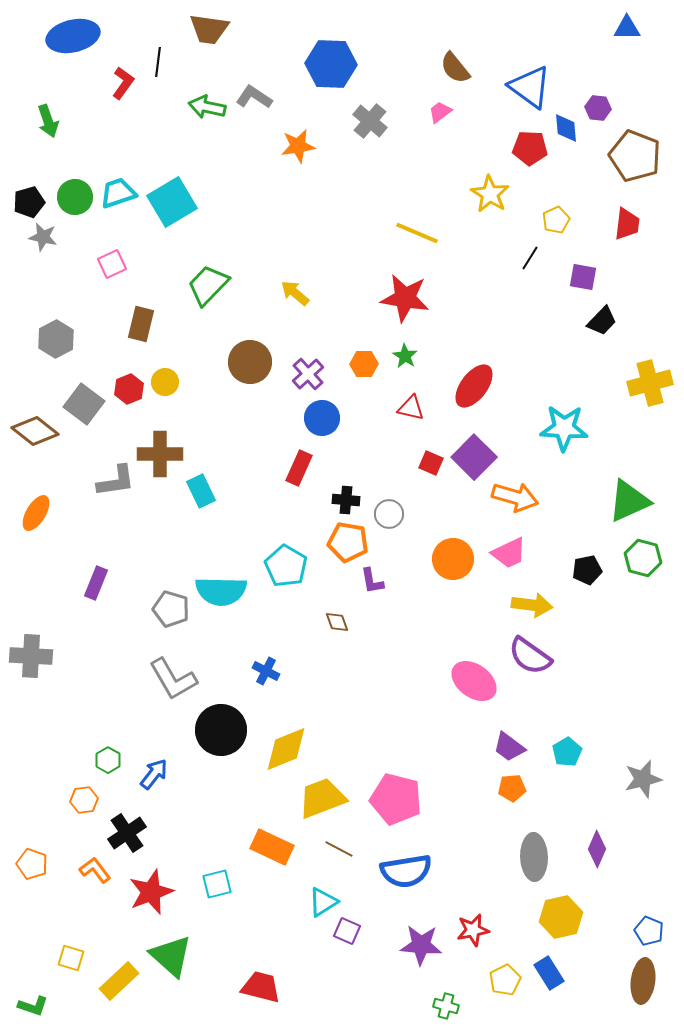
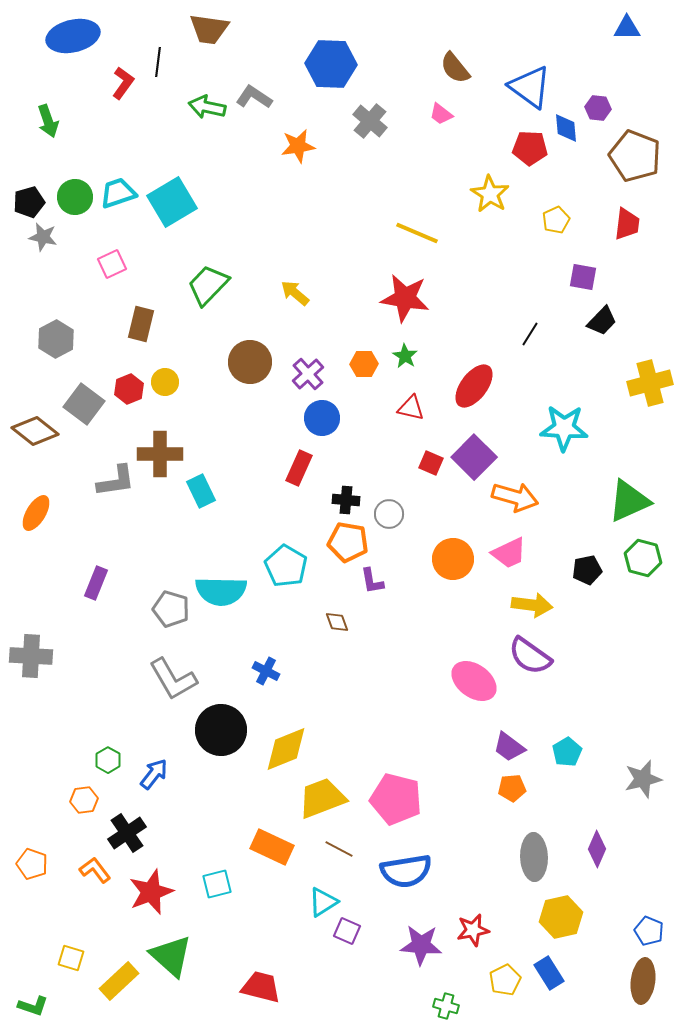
pink trapezoid at (440, 112): moved 1 px right, 2 px down; rotated 105 degrees counterclockwise
black line at (530, 258): moved 76 px down
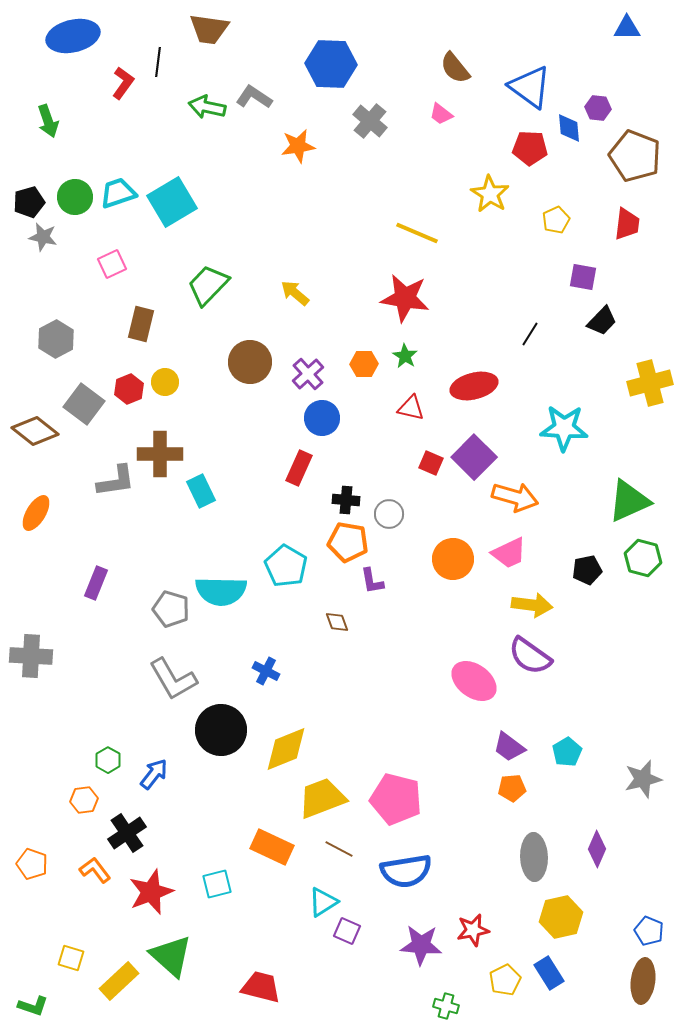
blue diamond at (566, 128): moved 3 px right
red ellipse at (474, 386): rotated 39 degrees clockwise
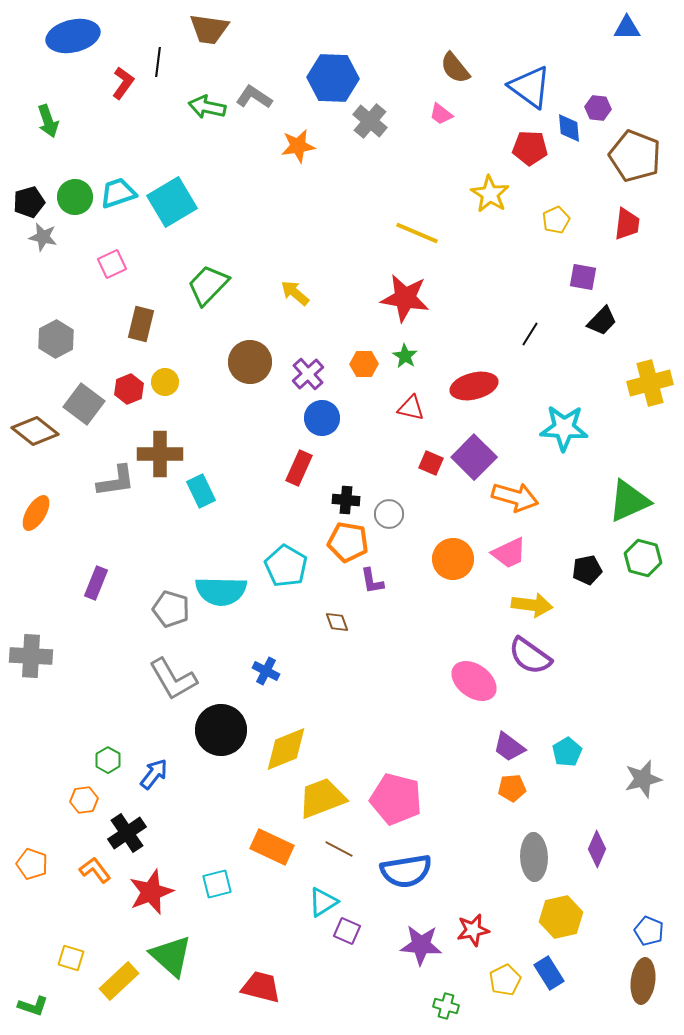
blue hexagon at (331, 64): moved 2 px right, 14 px down
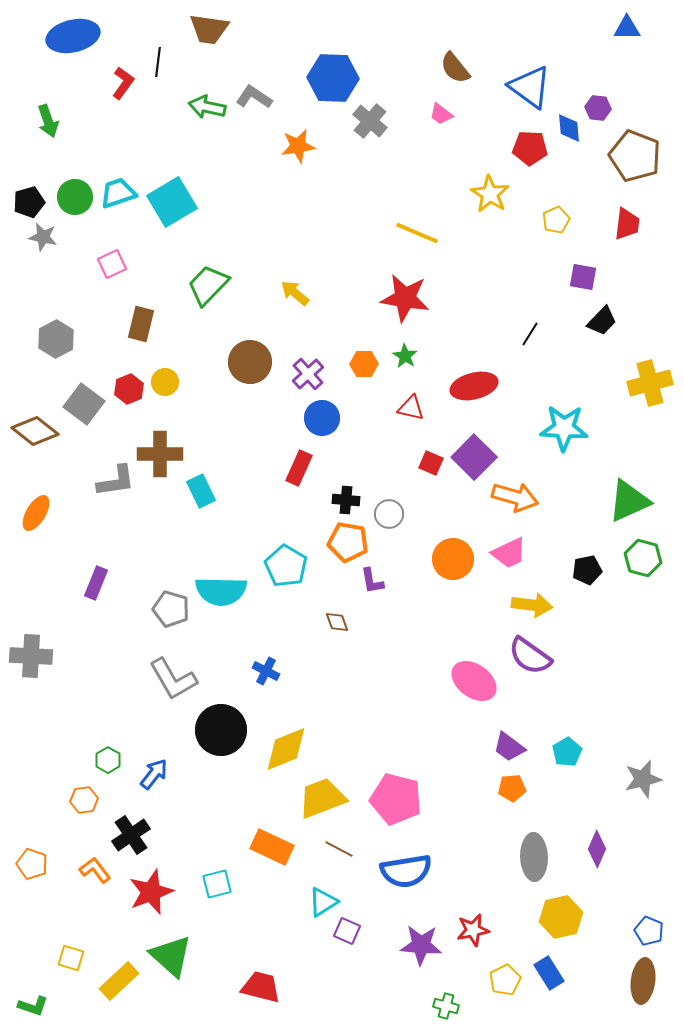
black cross at (127, 833): moved 4 px right, 2 px down
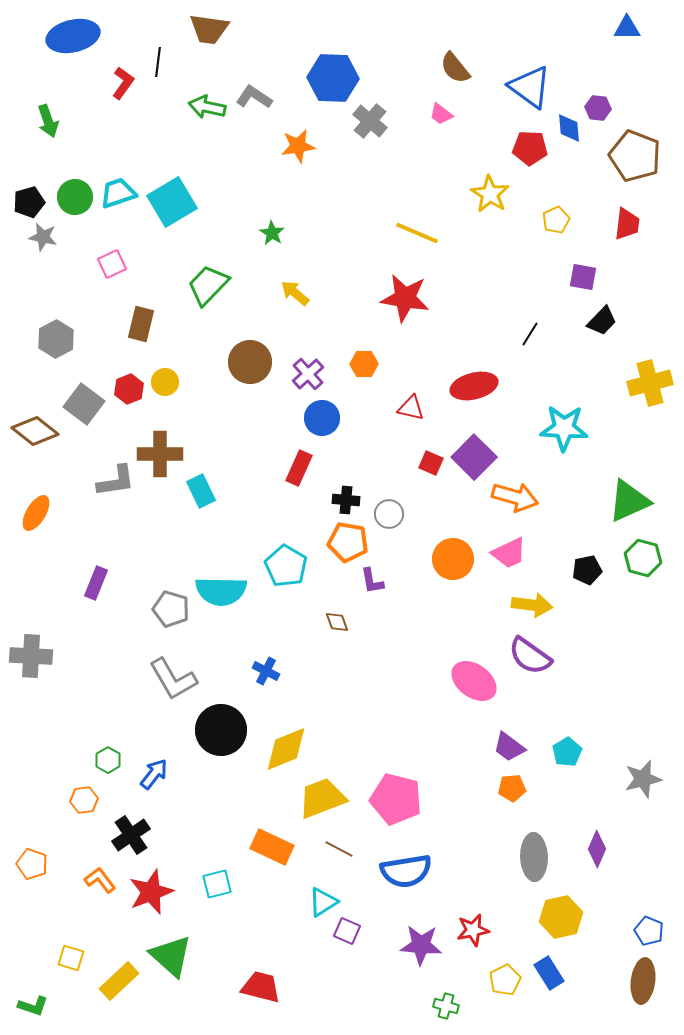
green star at (405, 356): moved 133 px left, 123 px up
orange L-shape at (95, 870): moved 5 px right, 10 px down
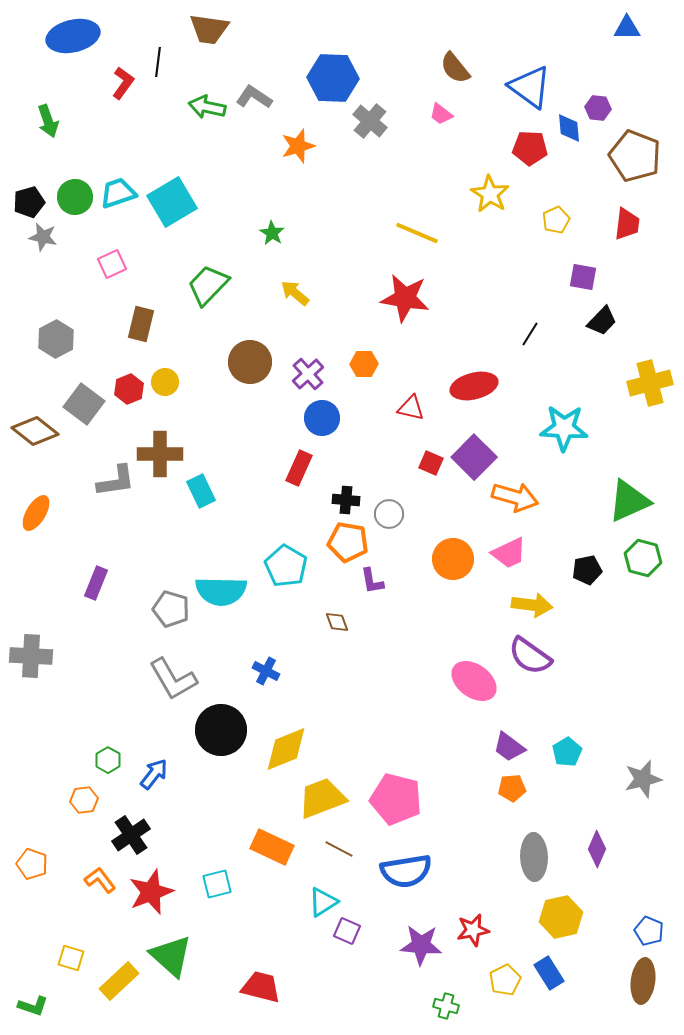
orange star at (298, 146): rotated 8 degrees counterclockwise
